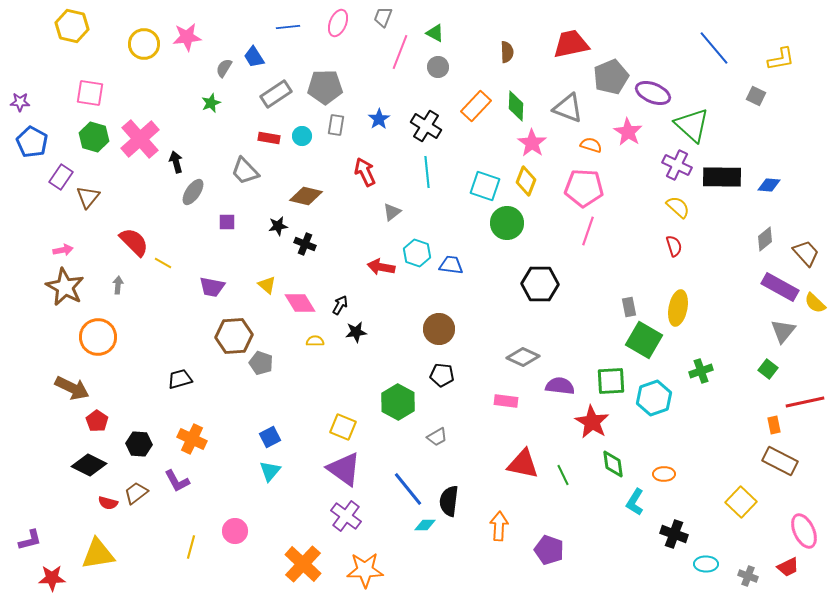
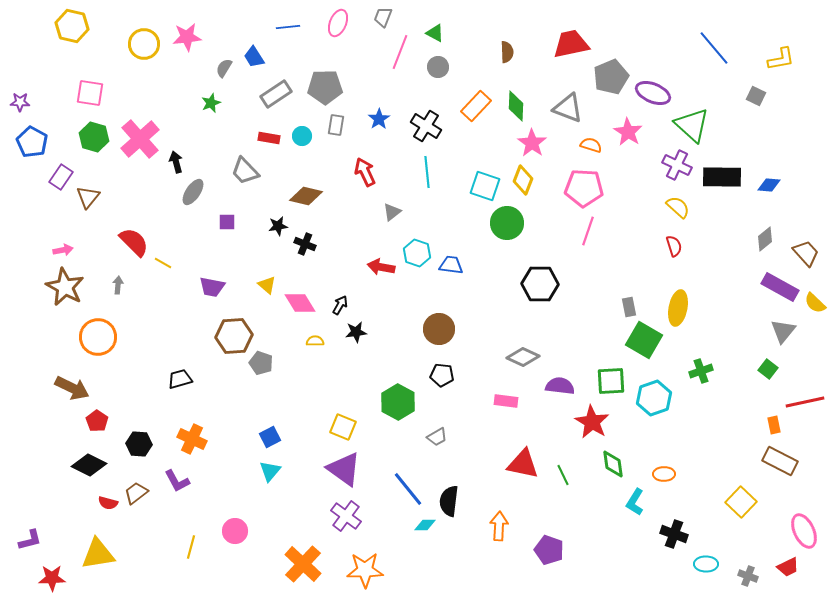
yellow diamond at (526, 181): moved 3 px left, 1 px up
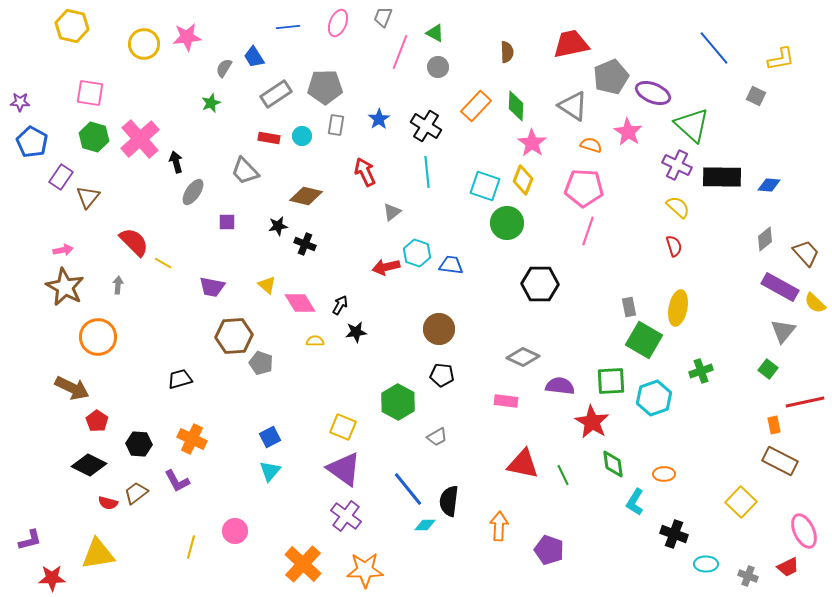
gray triangle at (568, 108): moved 5 px right, 2 px up; rotated 12 degrees clockwise
red arrow at (381, 267): moved 5 px right; rotated 24 degrees counterclockwise
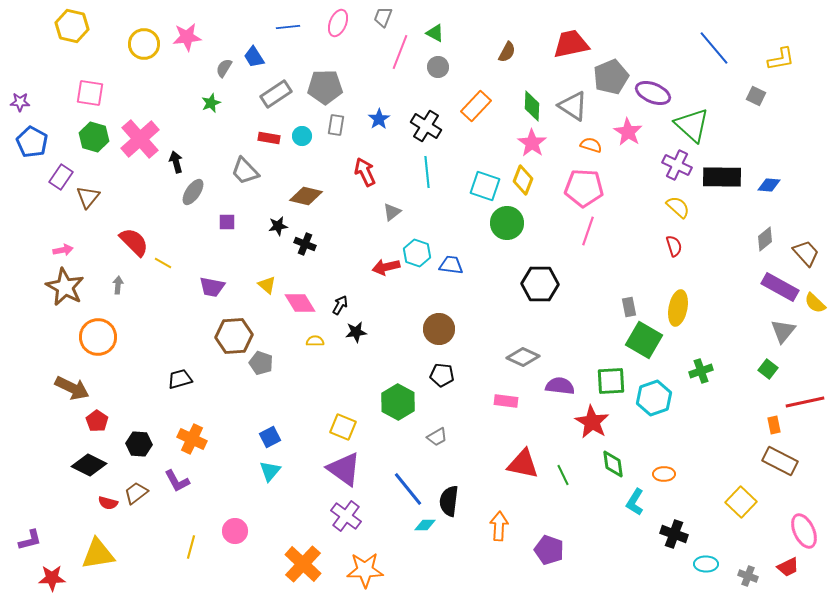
brown semicircle at (507, 52): rotated 30 degrees clockwise
green diamond at (516, 106): moved 16 px right
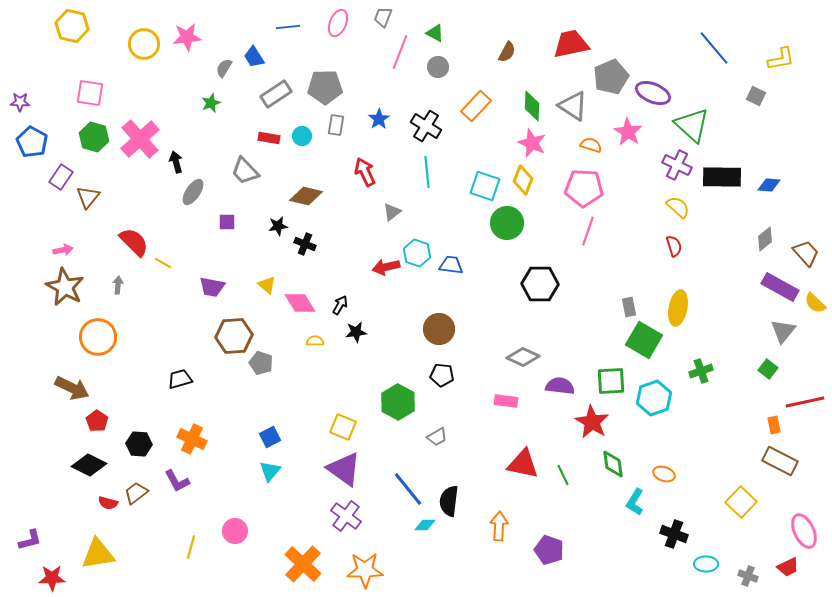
pink star at (532, 143): rotated 12 degrees counterclockwise
orange ellipse at (664, 474): rotated 20 degrees clockwise
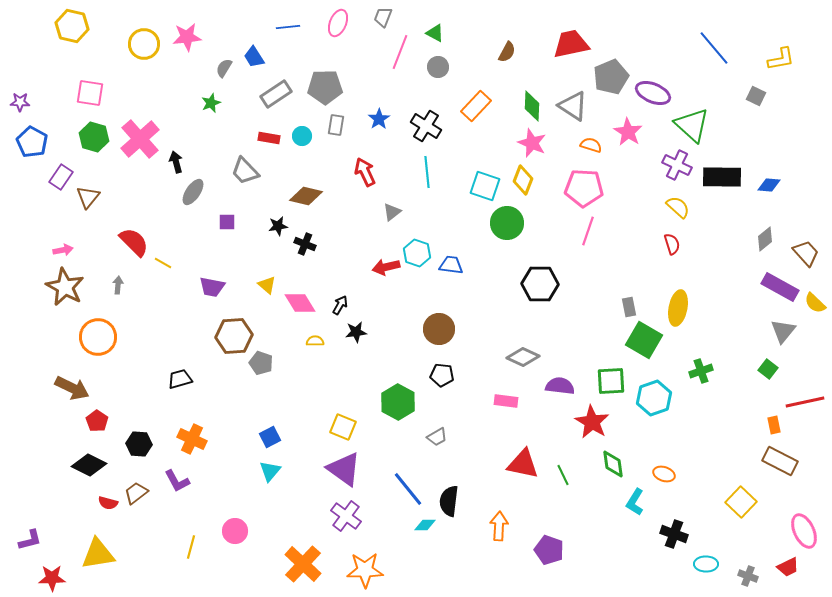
red semicircle at (674, 246): moved 2 px left, 2 px up
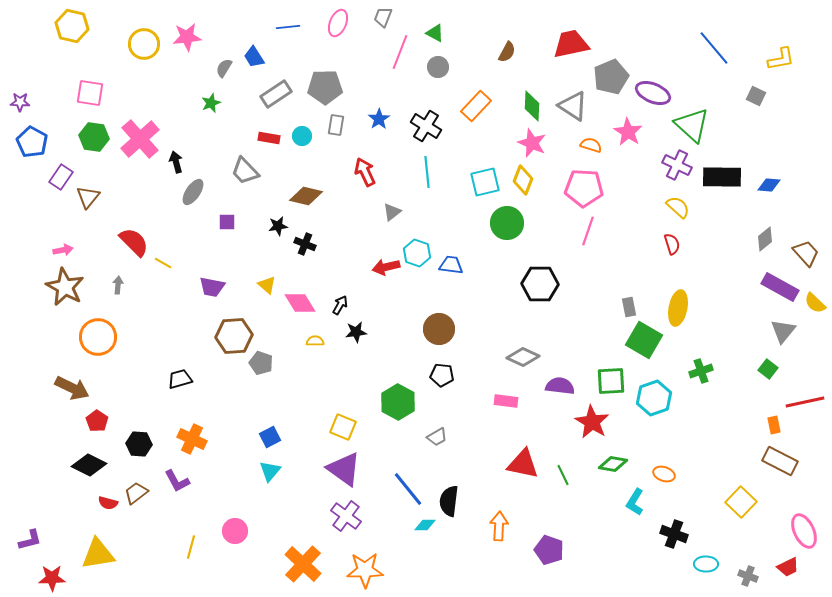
green hexagon at (94, 137): rotated 8 degrees counterclockwise
cyan square at (485, 186): moved 4 px up; rotated 32 degrees counterclockwise
green diamond at (613, 464): rotated 72 degrees counterclockwise
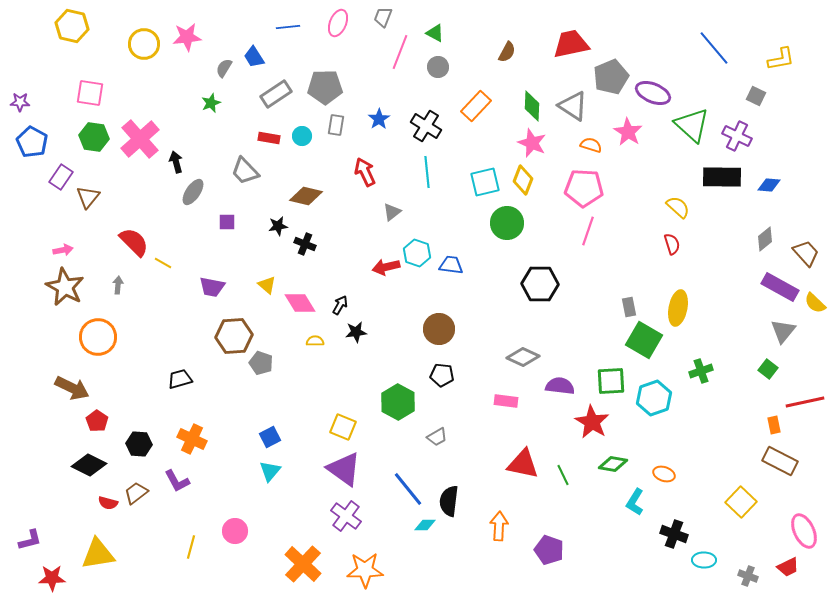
purple cross at (677, 165): moved 60 px right, 29 px up
cyan ellipse at (706, 564): moved 2 px left, 4 px up
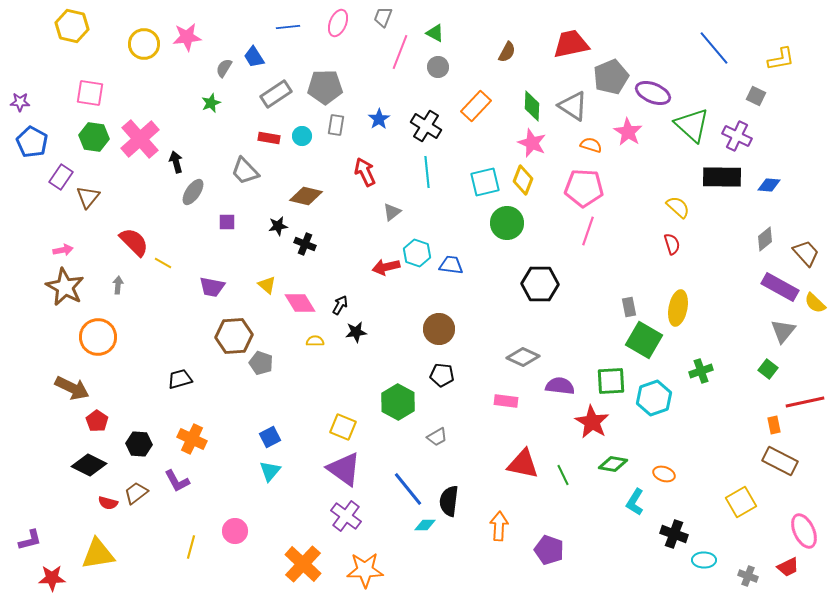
yellow square at (741, 502): rotated 16 degrees clockwise
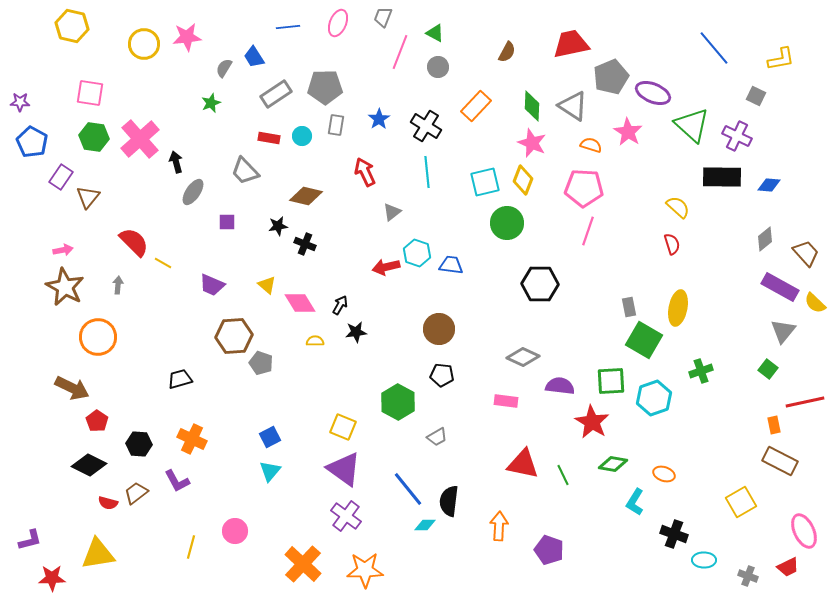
purple trapezoid at (212, 287): moved 2 px up; rotated 12 degrees clockwise
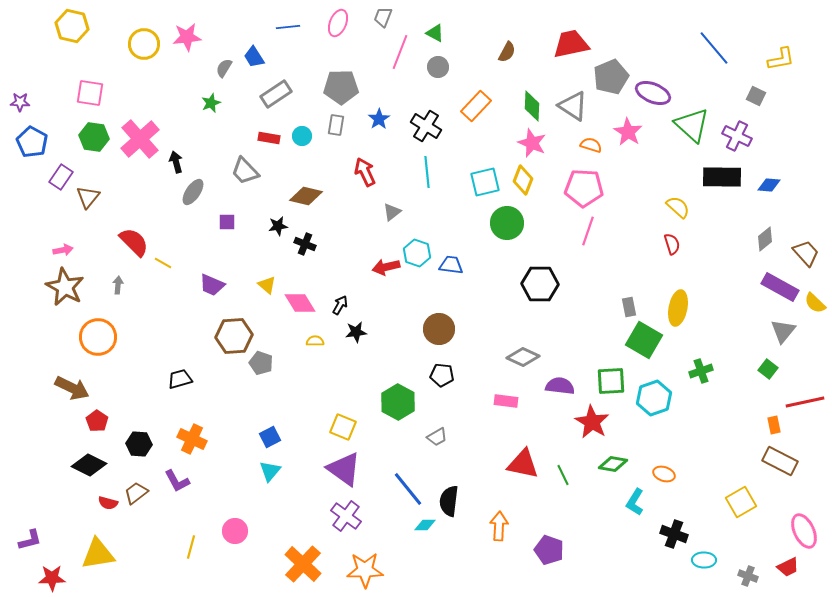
gray pentagon at (325, 87): moved 16 px right
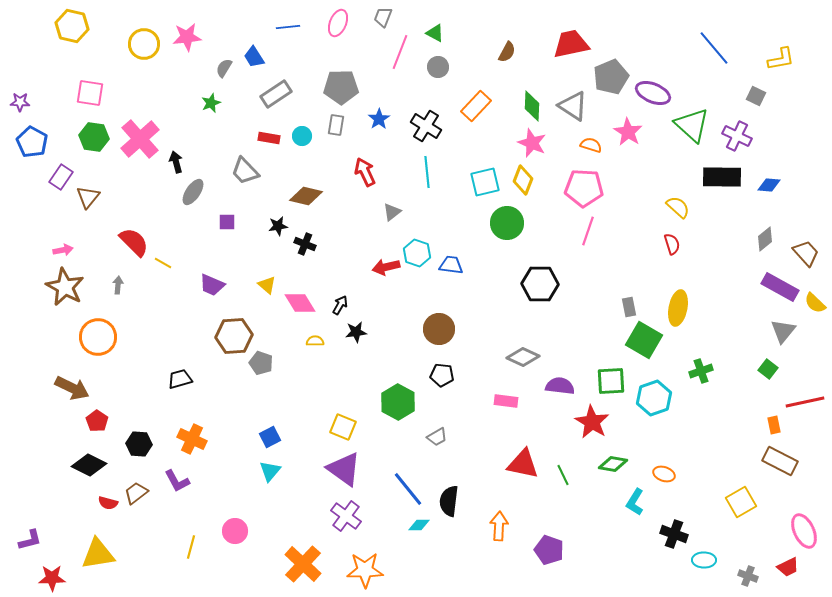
cyan diamond at (425, 525): moved 6 px left
